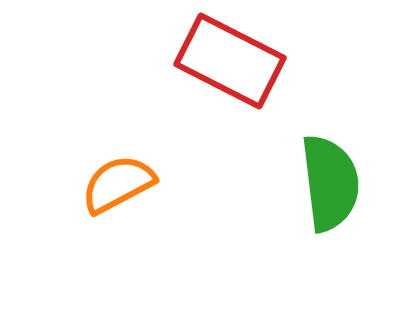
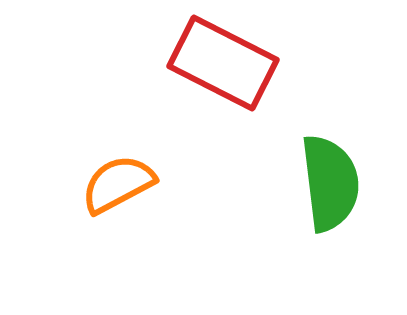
red rectangle: moved 7 px left, 2 px down
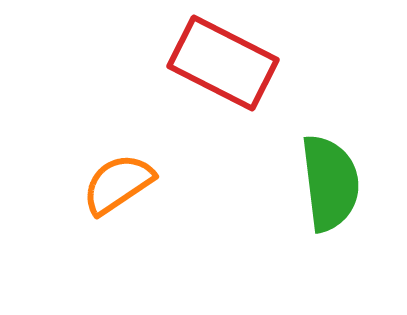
orange semicircle: rotated 6 degrees counterclockwise
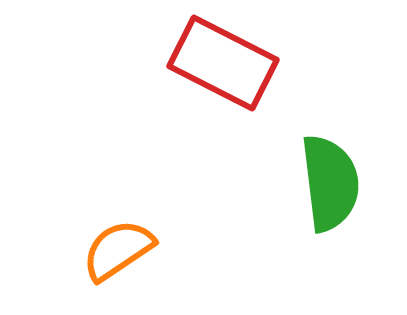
orange semicircle: moved 66 px down
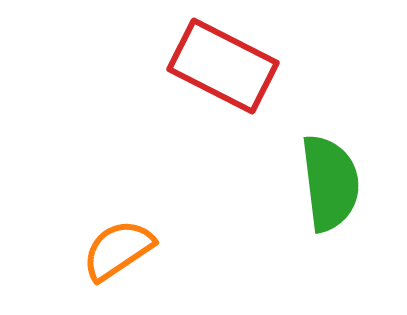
red rectangle: moved 3 px down
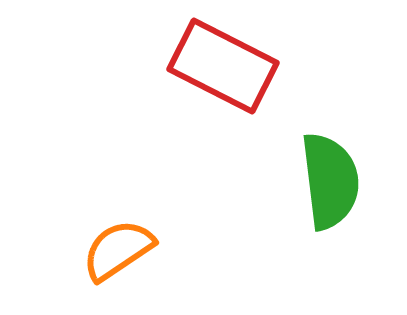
green semicircle: moved 2 px up
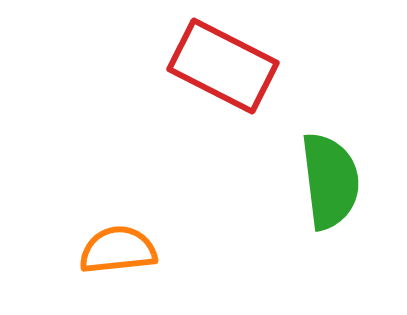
orange semicircle: rotated 28 degrees clockwise
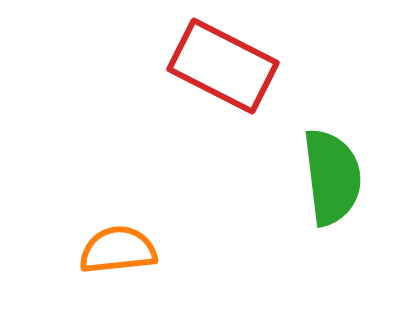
green semicircle: moved 2 px right, 4 px up
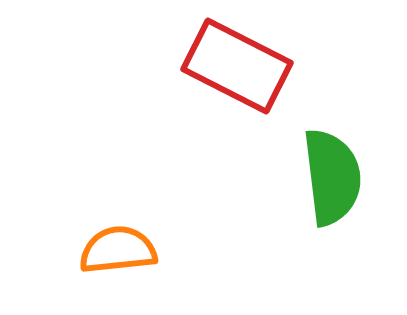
red rectangle: moved 14 px right
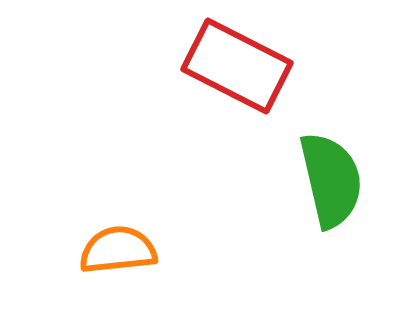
green semicircle: moved 1 px left, 3 px down; rotated 6 degrees counterclockwise
